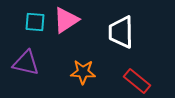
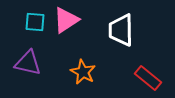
white trapezoid: moved 2 px up
purple triangle: moved 2 px right
orange star: rotated 25 degrees clockwise
red rectangle: moved 11 px right, 3 px up
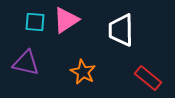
purple triangle: moved 2 px left
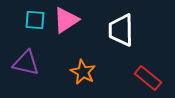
cyan square: moved 2 px up
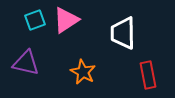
cyan square: rotated 25 degrees counterclockwise
white trapezoid: moved 2 px right, 3 px down
red rectangle: moved 3 px up; rotated 40 degrees clockwise
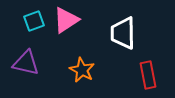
cyan square: moved 1 px left, 1 px down
orange star: moved 1 px left, 2 px up
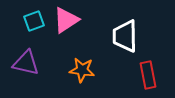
white trapezoid: moved 2 px right, 3 px down
orange star: rotated 20 degrees counterclockwise
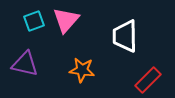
pink triangle: rotated 16 degrees counterclockwise
purple triangle: moved 1 px left, 1 px down
red rectangle: moved 5 px down; rotated 56 degrees clockwise
